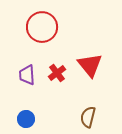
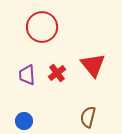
red triangle: moved 3 px right
blue circle: moved 2 px left, 2 px down
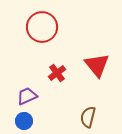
red triangle: moved 4 px right
purple trapezoid: moved 21 px down; rotated 70 degrees clockwise
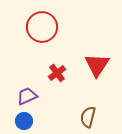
red triangle: rotated 12 degrees clockwise
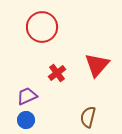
red triangle: rotated 8 degrees clockwise
blue circle: moved 2 px right, 1 px up
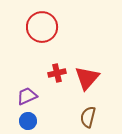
red triangle: moved 10 px left, 13 px down
red cross: rotated 24 degrees clockwise
blue circle: moved 2 px right, 1 px down
